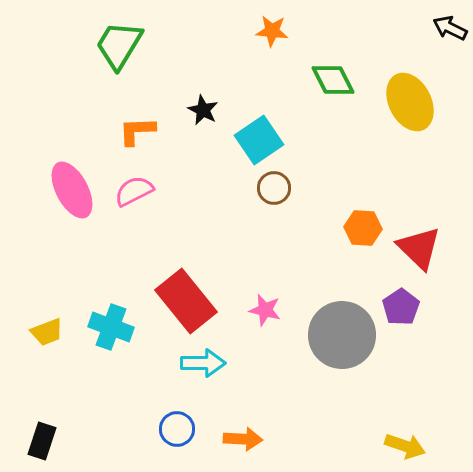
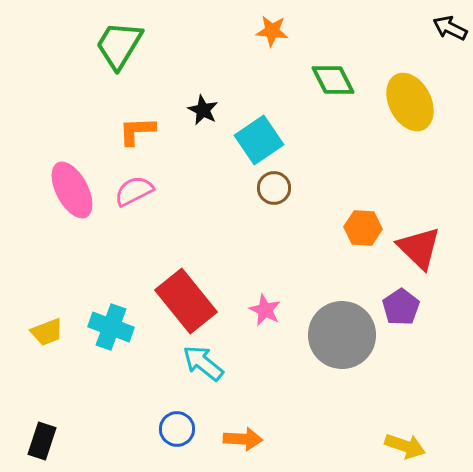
pink star: rotated 12 degrees clockwise
cyan arrow: rotated 141 degrees counterclockwise
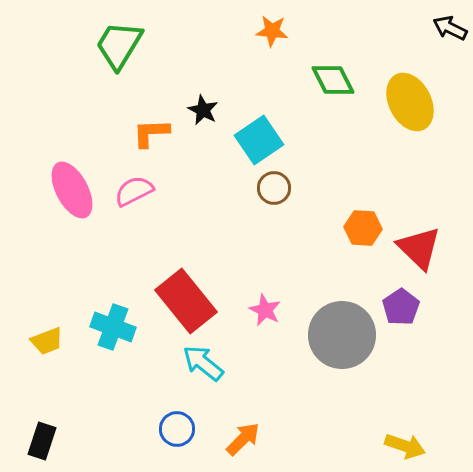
orange L-shape: moved 14 px right, 2 px down
cyan cross: moved 2 px right
yellow trapezoid: moved 9 px down
orange arrow: rotated 48 degrees counterclockwise
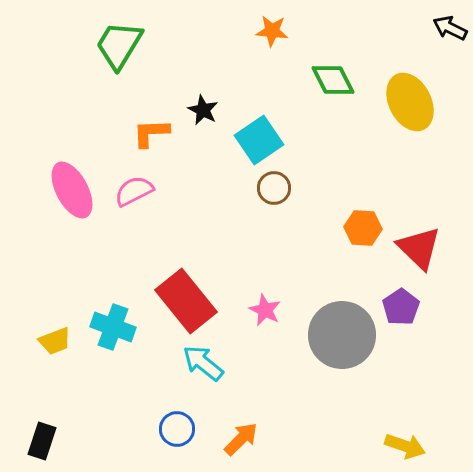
yellow trapezoid: moved 8 px right
orange arrow: moved 2 px left
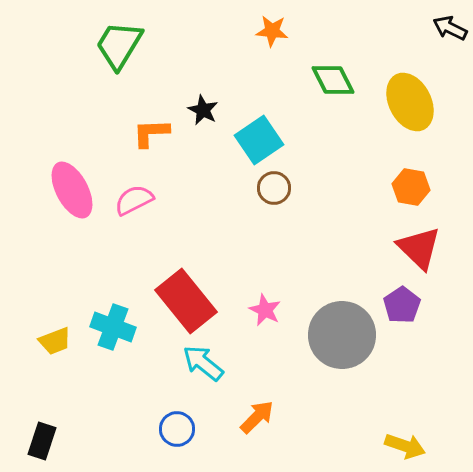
pink semicircle: moved 9 px down
orange hexagon: moved 48 px right, 41 px up; rotated 6 degrees clockwise
purple pentagon: moved 1 px right, 2 px up
orange arrow: moved 16 px right, 22 px up
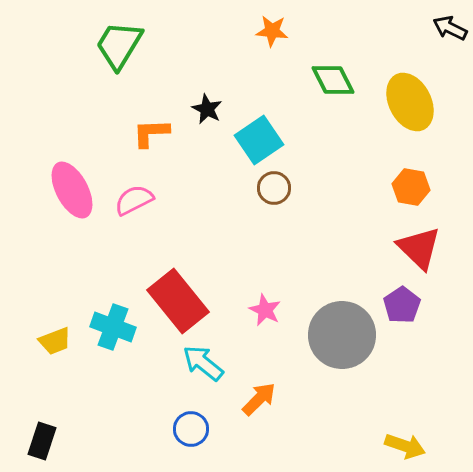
black star: moved 4 px right, 1 px up
red rectangle: moved 8 px left
orange arrow: moved 2 px right, 18 px up
blue circle: moved 14 px right
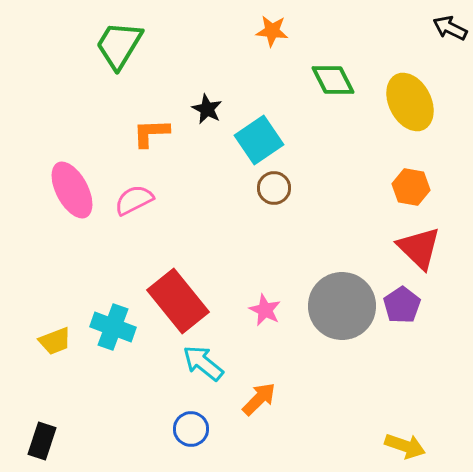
gray circle: moved 29 px up
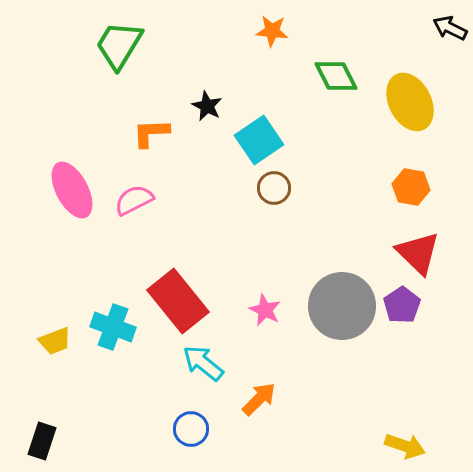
green diamond: moved 3 px right, 4 px up
black star: moved 3 px up
red triangle: moved 1 px left, 5 px down
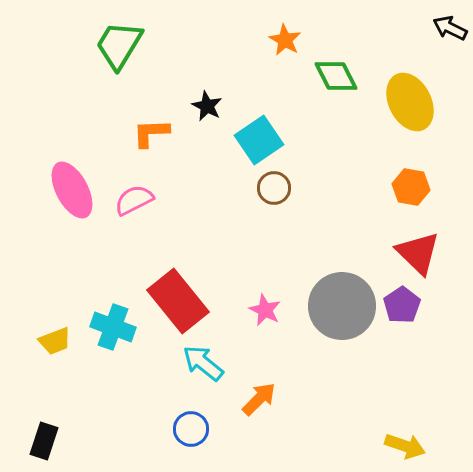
orange star: moved 13 px right, 9 px down; rotated 24 degrees clockwise
black rectangle: moved 2 px right
